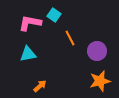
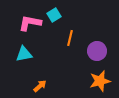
cyan square: rotated 24 degrees clockwise
orange line: rotated 42 degrees clockwise
cyan triangle: moved 4 px left
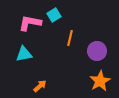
orange star: rotated 15 degrees counterclockwise
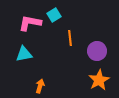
orange line: rotated 21 degrees counterclockwise
orange star: moved 1 px left, 1 px up
orange arrow: rotated 32 degrees counterclockwise
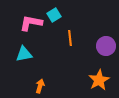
pink L-shape: moved 1 px right
purple circle: moved 9 px right, 5 px up
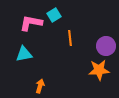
orange star: moved 10 px up; rotated 25 degrees clockwise
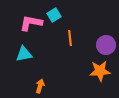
purple circle: moved 1 px up
orange star: moved 1 px right, 1 px down
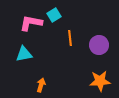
purple circle: moved 7 px left
orange star: moved 10 px down
orange arrow: moved 1 px right, 1 px up
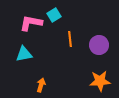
orange line: moved 1 px down
